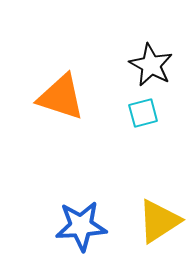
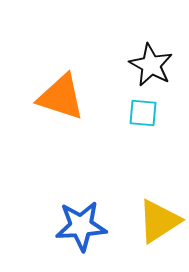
cyan square: rotated 20 degrees clockwise
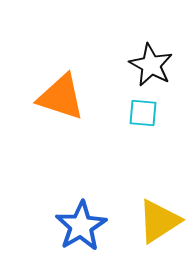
blue star: rotated 27 degrees counterclockwise
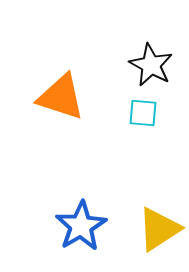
yellow triangle: moved 8 px down
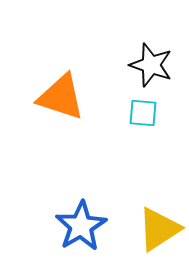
black star: rotated 9 degrees counterclockwise
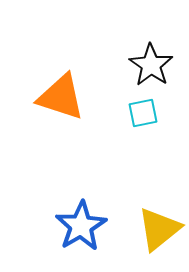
black star: rotated 15 degrees clockwise
cyan square: rotated 16 degrees counterclockwise
yellow triangle: rotated 6 degrees counterclockwise
